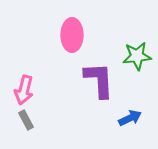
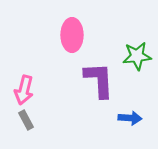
blue arrow: rotated 30 degrees clockwise
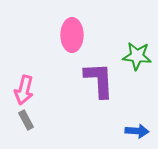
green star: rotated 12 degrees clockwise
blue arrow: moved 7 px right, 13 px down
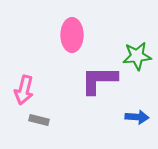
green star: rotated 12 degrees counterclockwise
purple L-shape: rotated 87 degrees counterclockwise
gray rectangle: moved 13 px right; rotated 48 degrees counterclockwise
blue arrow: moved 14 px up
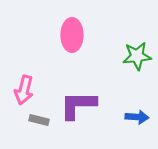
purple L-shape: moved 21 px left, 25 px down
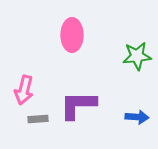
gray rectangle: moved 1 px left, 1 px up; rotated 18 degrees counterclockwise
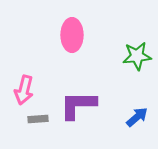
blue arrow: rotated 45 degrees counterclockwise
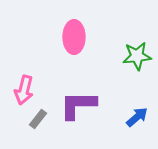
pink ellipse: moved 2 px right, 2 px down
gray rectangle: rotated 48 degrees counterclockwise
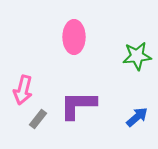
pink arrow: moved 1 px left
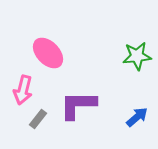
pink ellipse: moved 26 px left, 16 px down; rotated 44 degrees counterclockwise
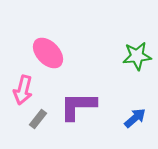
purple L-shape: moved 1 px down
blue arrow: moved 2 px left, 1 px down
